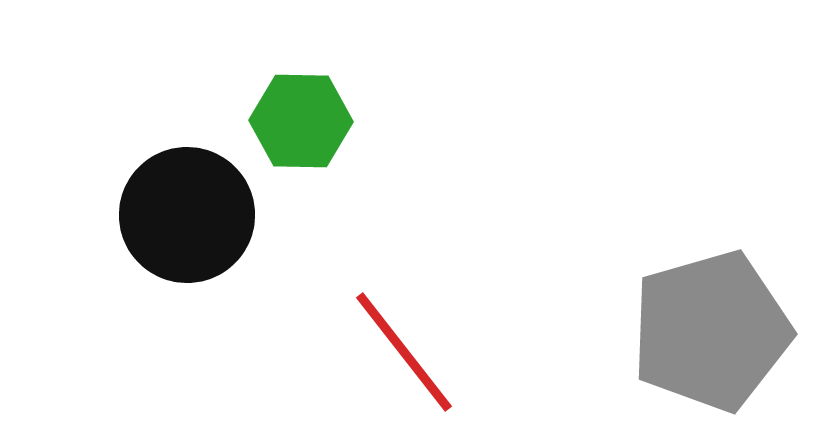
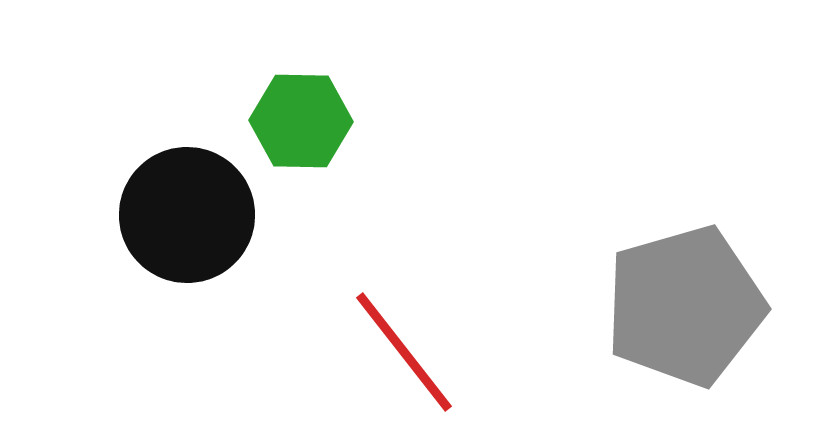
gray pentagon: moved 26 px left, 25 px up
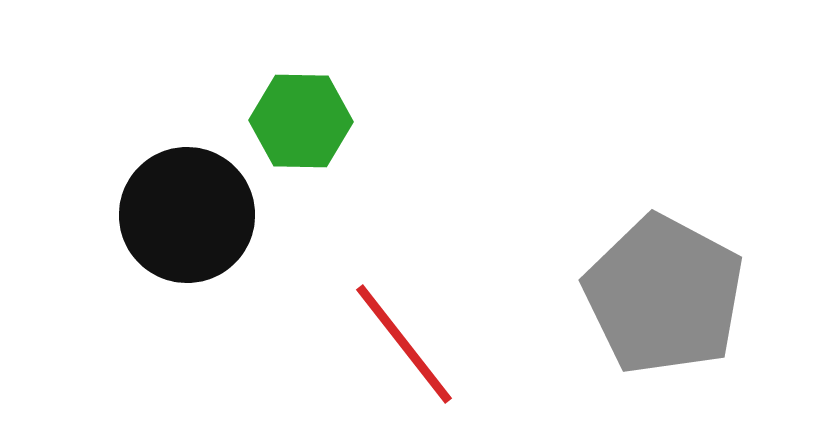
gray pentagon: moved 21 px left, 11 px up; rotated 28 degrees counterclockwise
red line: moved 8 px up
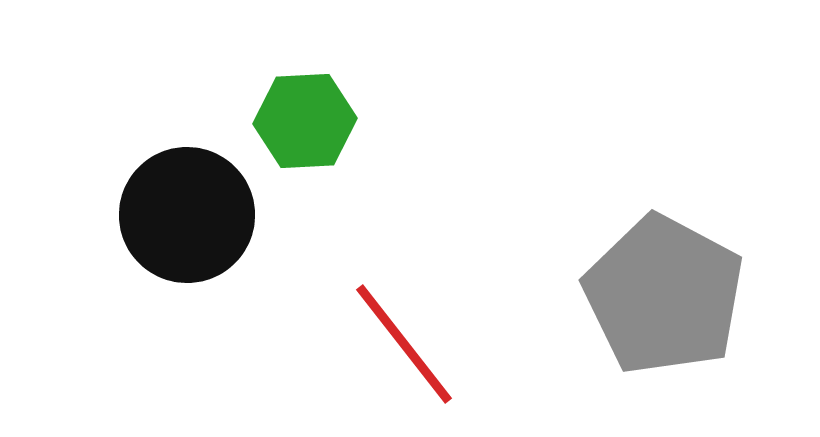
green hexagon: moved 4 px right; rotated 4 degrees counterclockwise
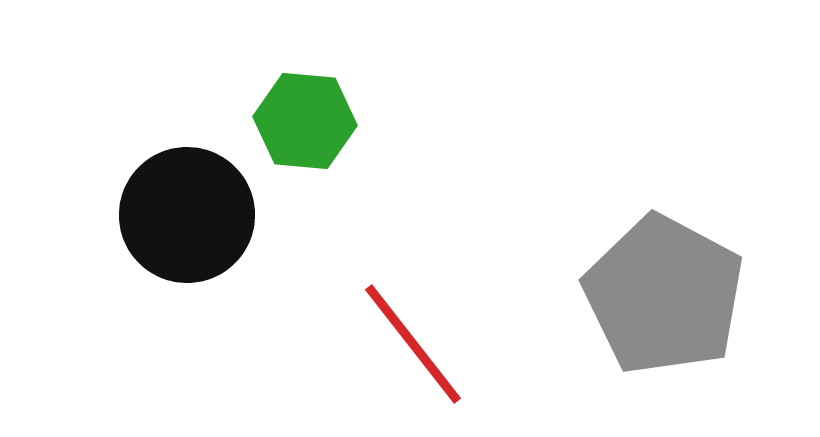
green hexagon: rotated 8 degrees clockwise
red line: moved 9 px right
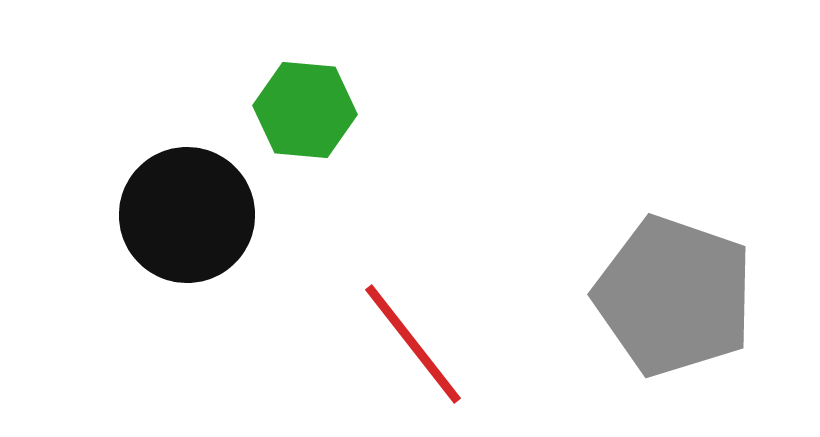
green hexagon: moved 11 px up
gray pentagon: moved 10 px right, 1 px down; rotated 9 degrees counterclockwise
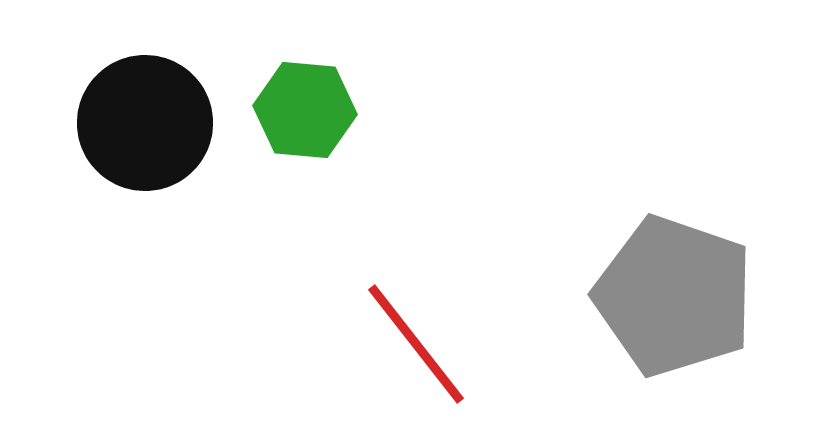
black circle: moved 42 px left, 92 px up
red line: moved 3 px right
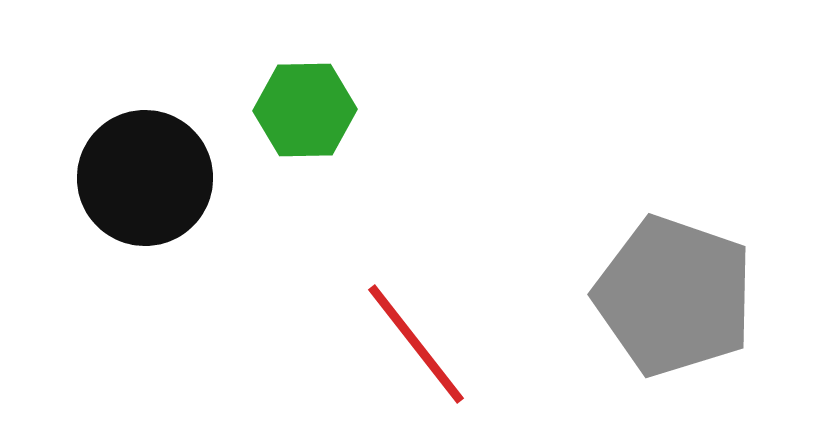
green hexagon: rotated 6 degrees counterclockwise
black circle: moved 55 px down
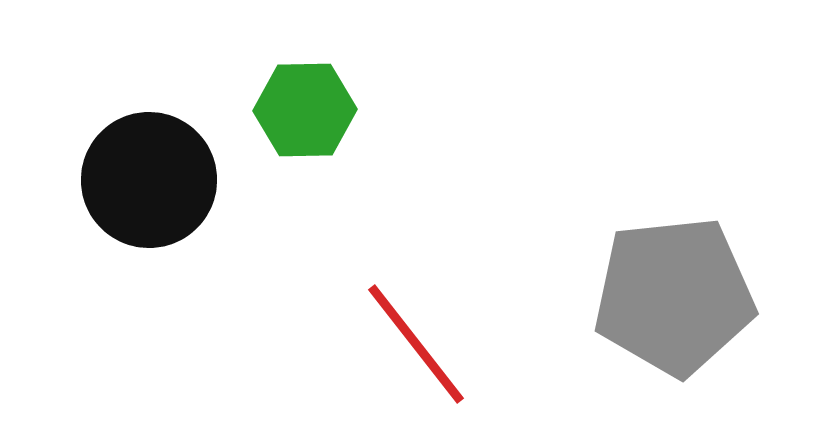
black circle: moved 4 px right, 2 px down
gray pentagon: rotated 25 degrees counterclockwise
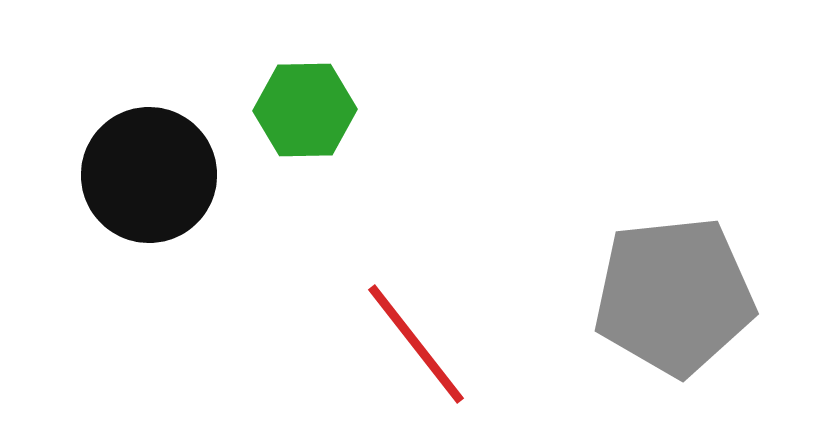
black circle: moved 5 px up
